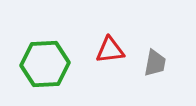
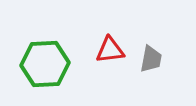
gray trapezoid: moved 4 px left, 4 px up
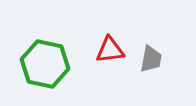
green hexagon: rotated 15 degrees clockwise
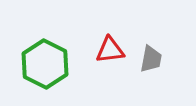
green hexagon: rotated 15 degrees clockwise
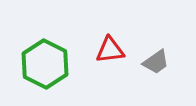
gray trapezoid: moved 5 px right, 3 px down; rotated 44 degrees clockwise
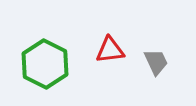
gray trapezoid: rotated 80 degrees counterclockwise
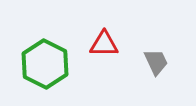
red triangle: moved 6 px left, 6 px up; rotated 8 degrees clockwise
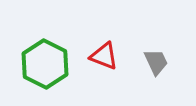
red triangle: moved 12 px down; rotated 20 degrees clockwise
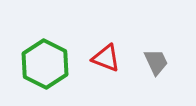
red triangle: moved 2 px right, 2 px down
